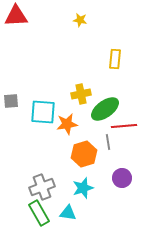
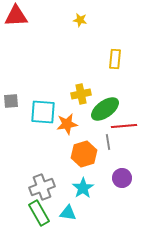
cyan star: rotated 15 degrees counterclockwise
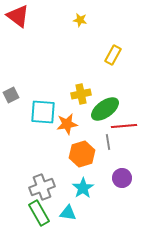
red triangle: moved 2 px right; rotated 40 degrees clockwise
yellow rectangle: moved 2 px left, 4 px up; rotated 24 degrees clockwise
gray square: moved 6 px up; rotated 21 degrees counterclockwise
orange hexagon: moved 2 px left
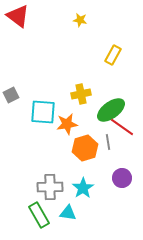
green ellipse: moved 6 px right, 1 px down
red line: moved 2 px left, 1 px down; rotated 40 degrees clockwise
orange hexagon: moved 3 px right, 6 px up
gray cross: moved 8 px right; rotated 20 degrees clockwise
green rectangle: moved 2 px down
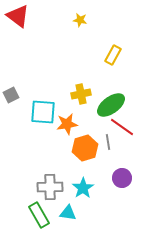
green ellipse: moved 5 px up
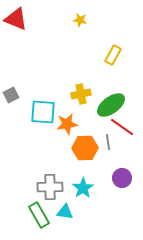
red triangle: moved 2 px left, 3 px down; rotated 15 degrees counterclockwise
orange hexagon: rotated 15 degrees clockwise
cyan triangle: moved 3 px left, 1 px up
